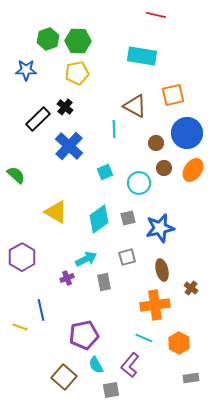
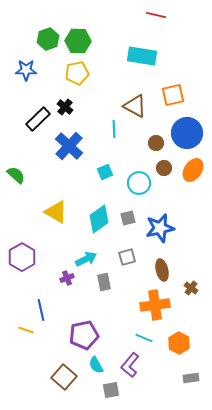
yellow line at (20, 327): moved 6 px right, 3 px down
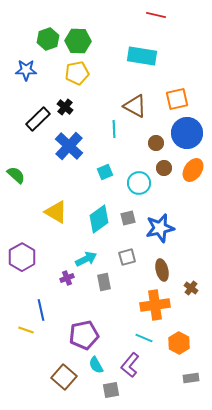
orange square at (173, 95): moved 4 px right, 4 px down
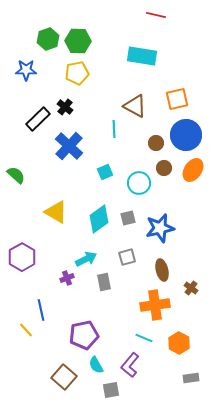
blue circle at (187, 133): moved 1 px left, 2 px down
yellow line at (26, 330): rotated 28 degrees clockwise
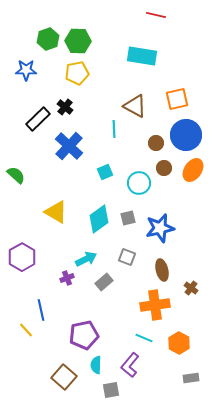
gray square at (127, 257): rotated 36 degrees clockwise
gray rectangle at (104, 282): rotated 60 degrees clockwise
cyan semicircle at (96, 365): rotated 30 degrees clockwise
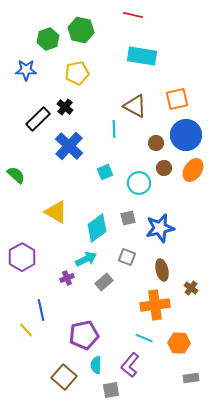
red line at (156, 15): moved 23 px left
green hexagon at (78, 41): moved 3 px right, 11 px up; rotated 10 degrees clockwise
cyan diamond at (99, 219): moved 2 px left, 9 px down
orange hexagon at (179, 343): rotated 25 degrees counterclockwise
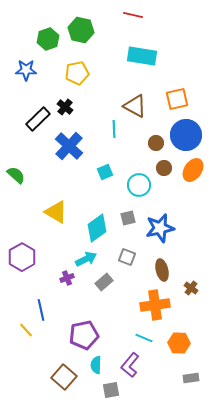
cyan circle at (139, 183): moved 2 px down
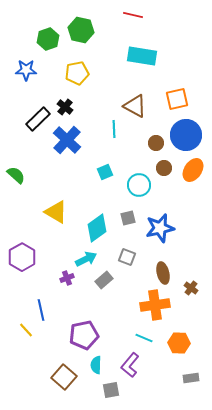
blue cross at (69, 146): moved 2 px left, 6 px up
brown ellipse at (162, 270): moved 1 px right, 3 px down
gray rectangle at (104, 282): moved 2 px up
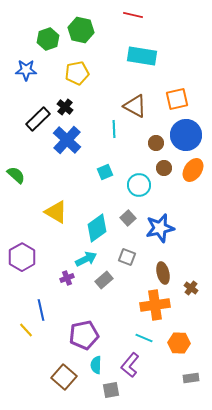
gray square at (128, 218): rotated 28 degrees counterclockwise
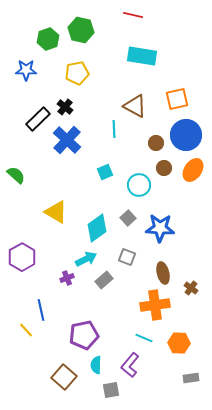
blue star at (160, 228): rotated 16 degrees clockwise
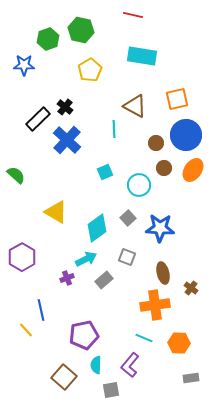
blue star at (26, 70): moved 2 px left, 5 px up
yellow pentagon at (77, 73): moved 13 px right, 3 px up; rotated 20 degrees counterclockwise
